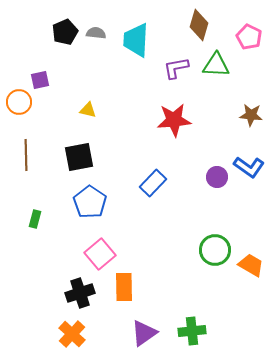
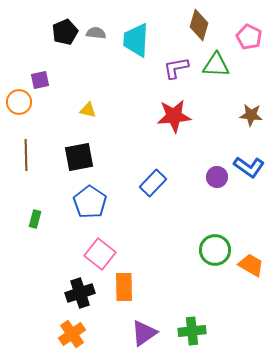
red star: moved 4 px up
pink square: rotated 12 degrees counterclockwise
orange cross: rotated 12 degrees clockwise
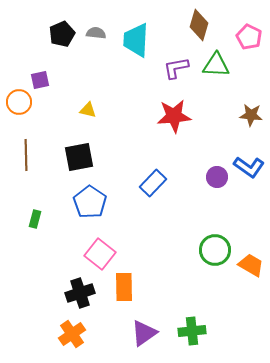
black pentagon: moved 3 px left, 2 px down
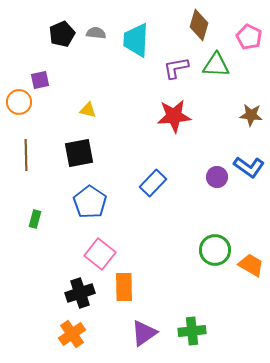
black square: moved 4 px up
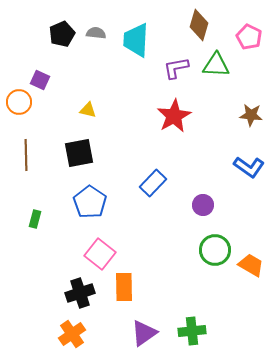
purple square: rotated 36 degrees clockwise
red star: rotated 24 degrees counterclockwise
purple circle: moved 14 px left, 28 px down
